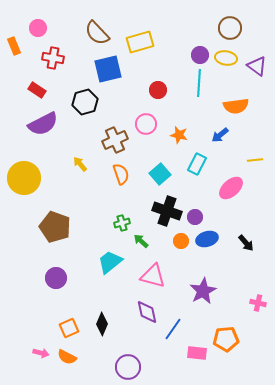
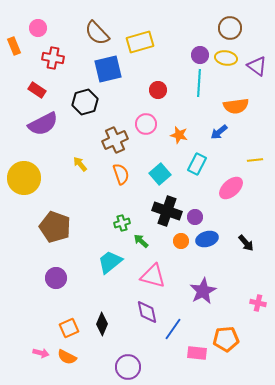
blue arrow at (220, 135): moved 1 px left, 3 px up
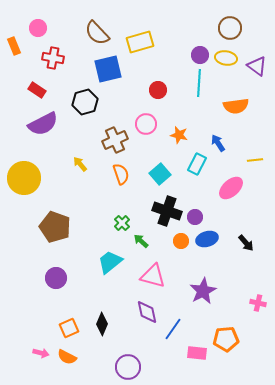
blue arrow at (219, 132): moved 1 px left, 11 px down; rotated 96 degrees clockwise
green cross at (122, 223): rotated 28 degrees counterclockwise
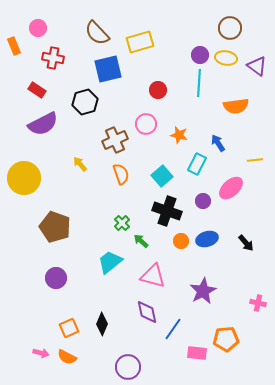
cyan square at (160, 174): moved 2 px right, 2 px down
purple circle at (195, 217): moved 8 px right, 16 px up
